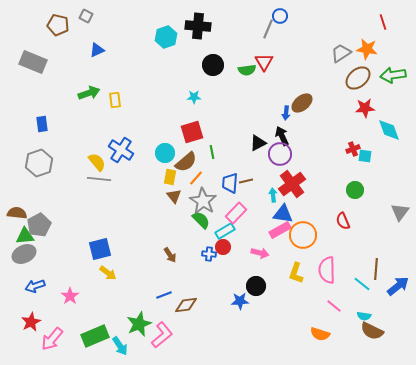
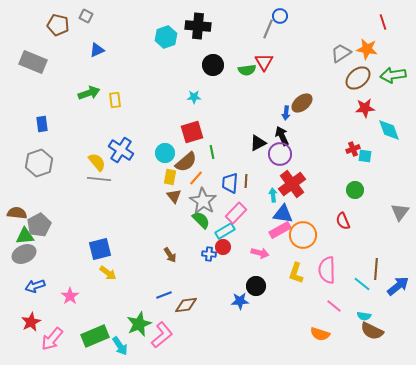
brown line at (246, 181): rotated 72 degrees counterclockwise
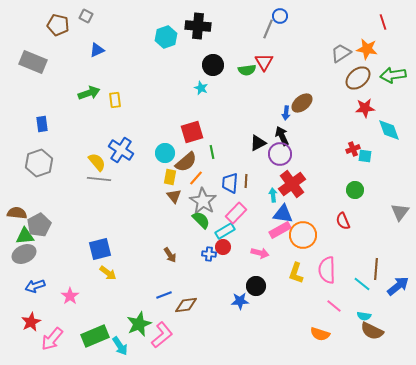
cyan star at (194, 97): moved 7 px right, 9 px up; rotated 24 degrees clockwise
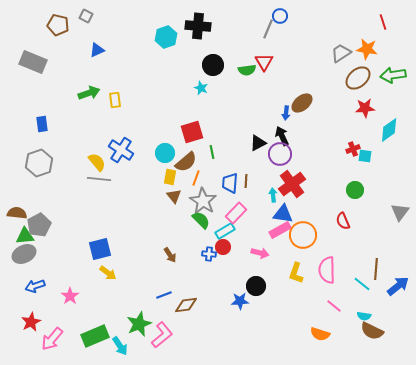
cyan diamond at (389, 130): rotated 75 degrees clockwise
orange line at (196, 178): rotated 21 degrees counterclockwise
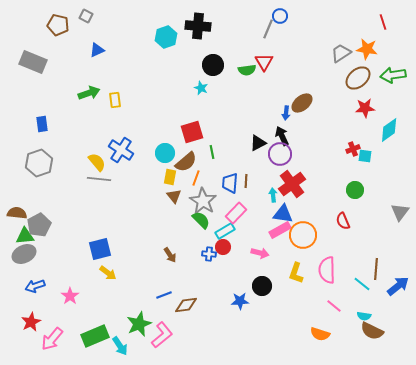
black circle at (256, 286): moved 6 px right
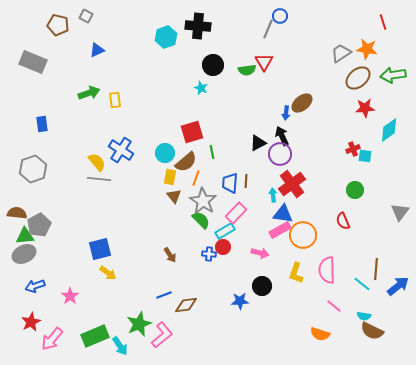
gray hexagon at (39, 163): moved 6 px left, 6 px down
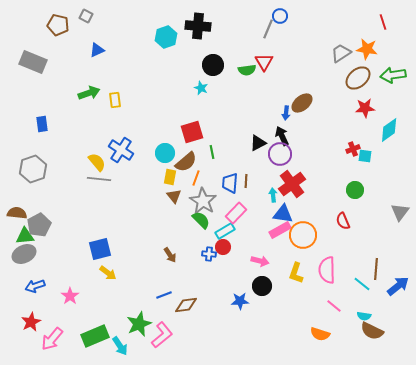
pink arrow at (260, 253): moved 8 px down
